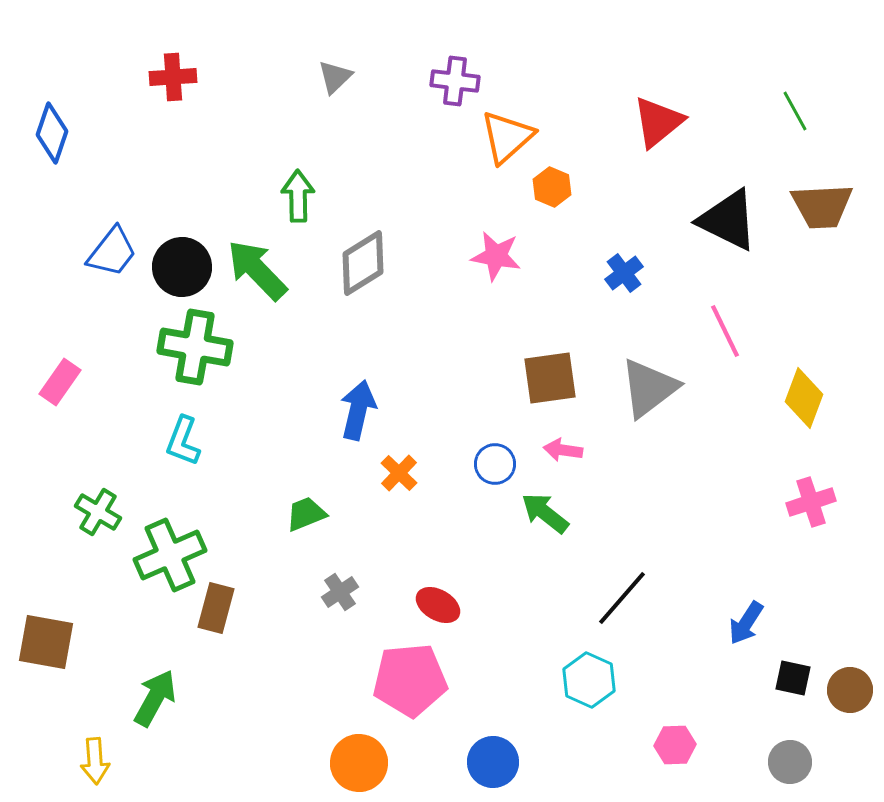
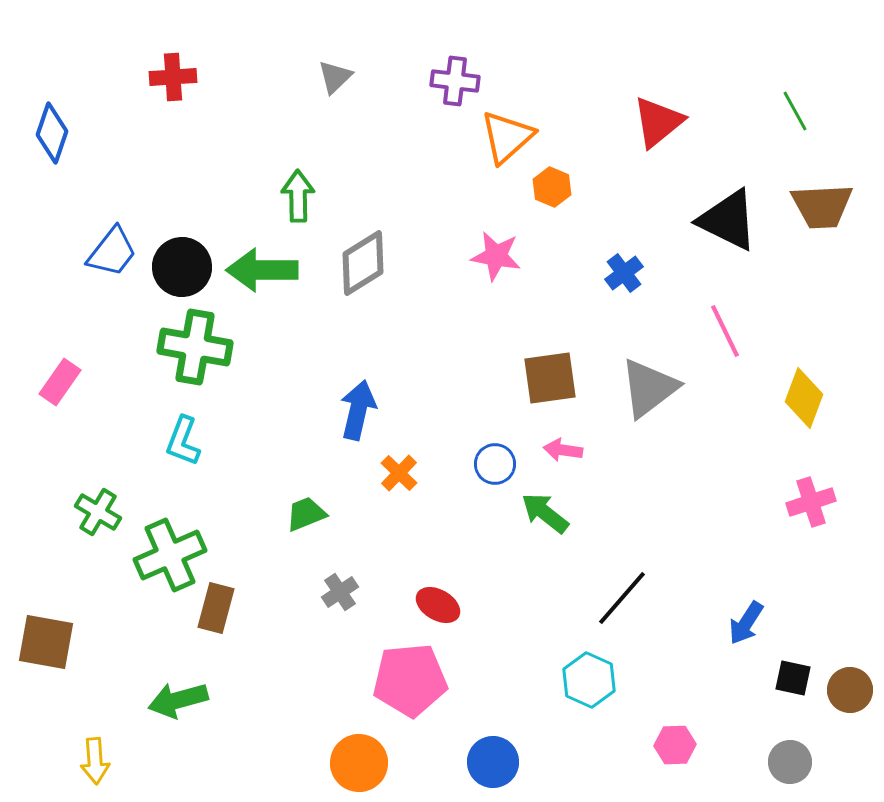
green arrow at (257, 270): moved 5 px right; rotated 46 degrees counterclockwise
green arrow at (155, 698): moved 23 px right, 2 px down; rotated 134 degrees counterclockwise
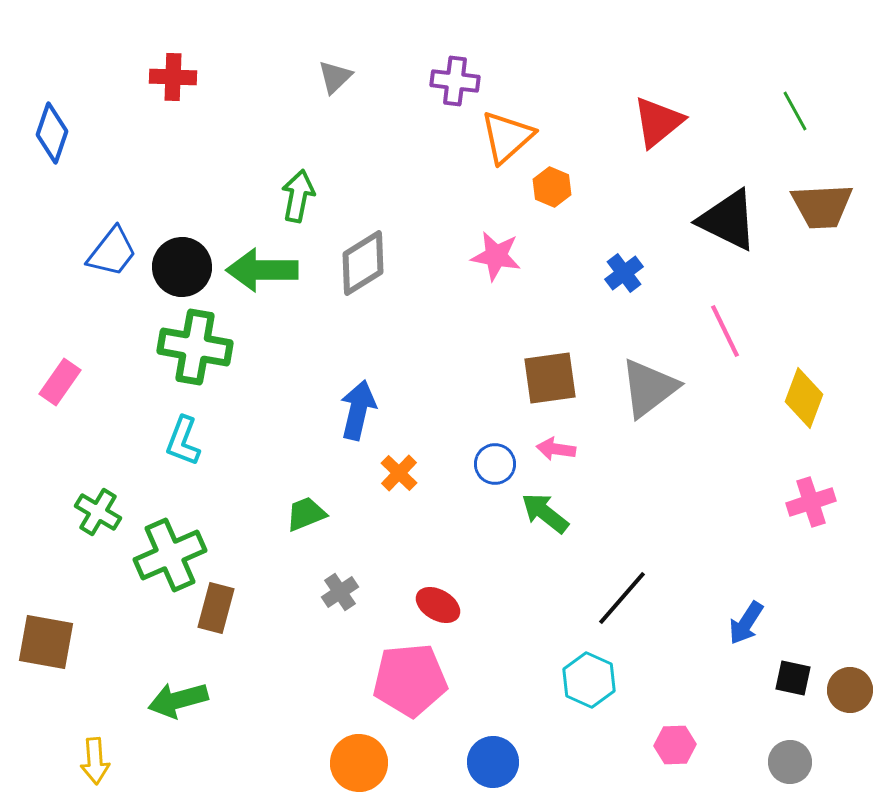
red cross at (173, 77): rotated 6 degrees clockwise
green arrow at (298, 196): rotated 12 degrees clockwise
pink arrow at (563, 450): moved 7 px left, 1 px up
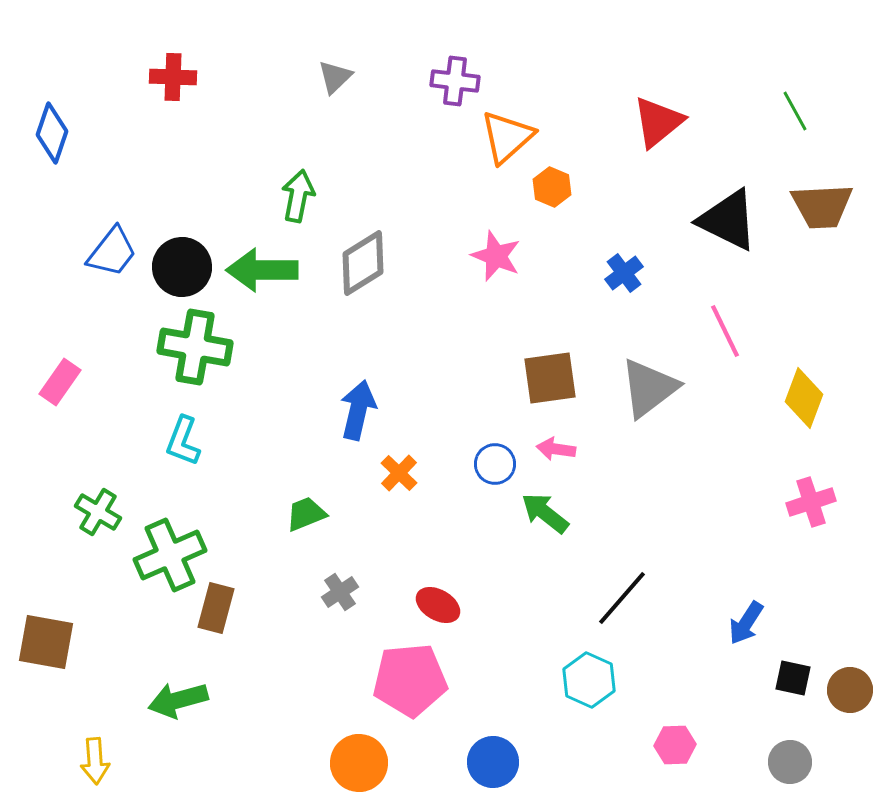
pink star at (496, 256): rotated 12 degrees clockwise
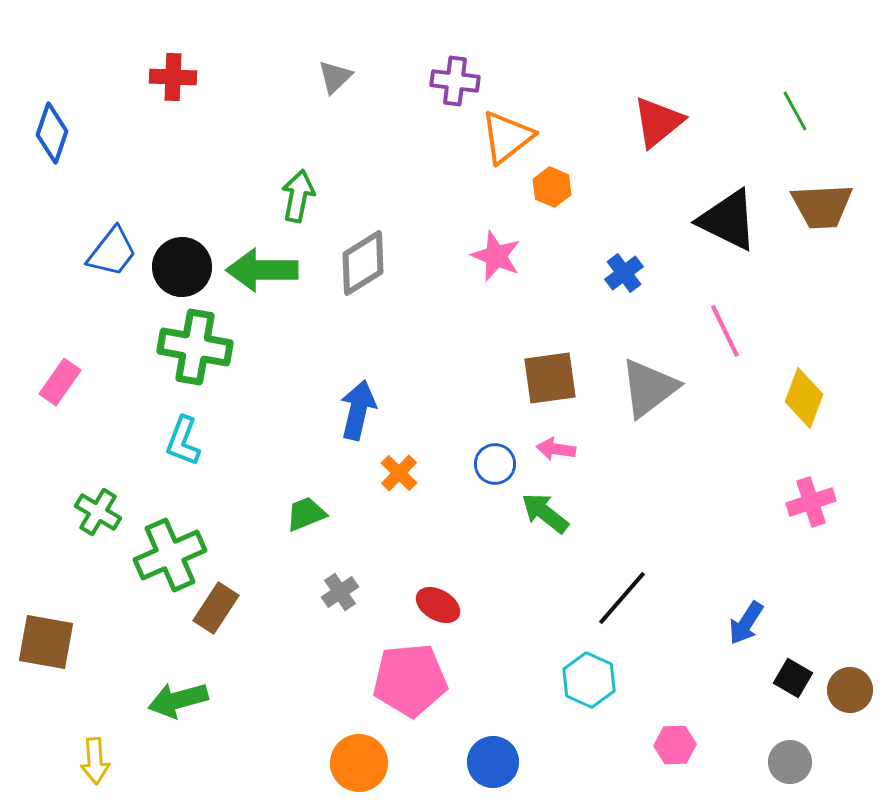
orange triangle at (507, 137): rotated 4 degrees clockwise
brown rectangle at (216, 608): rotated 18 degrees clockwise
black square at (793, 678): rotated 18 degrees clockwise
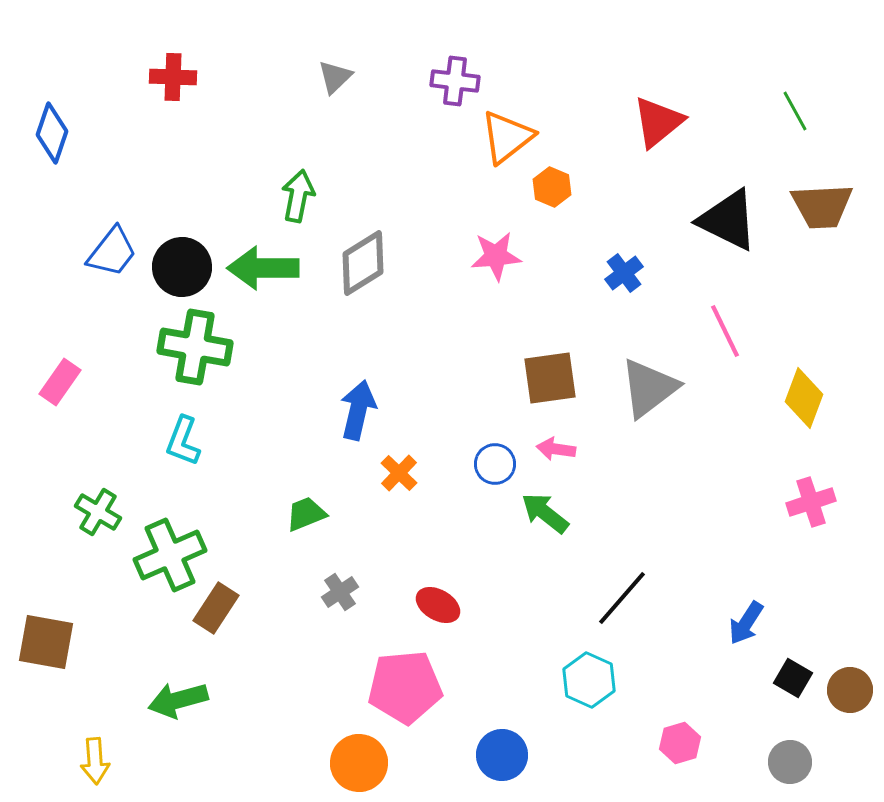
pink star at (496, 256): rotated 27 degrees counterclockwise
green arrow at (262, 270): moved 1 px right, 2 px up
pink pentagon at (410, 680): moved 5 px left, 7 px down
pink hexagon at (675, 745): moved 5 px right, 2 px up; rotated 15 degrees counterclockwise
blue circle at (493, 762): moved 9 px right, 7 px up
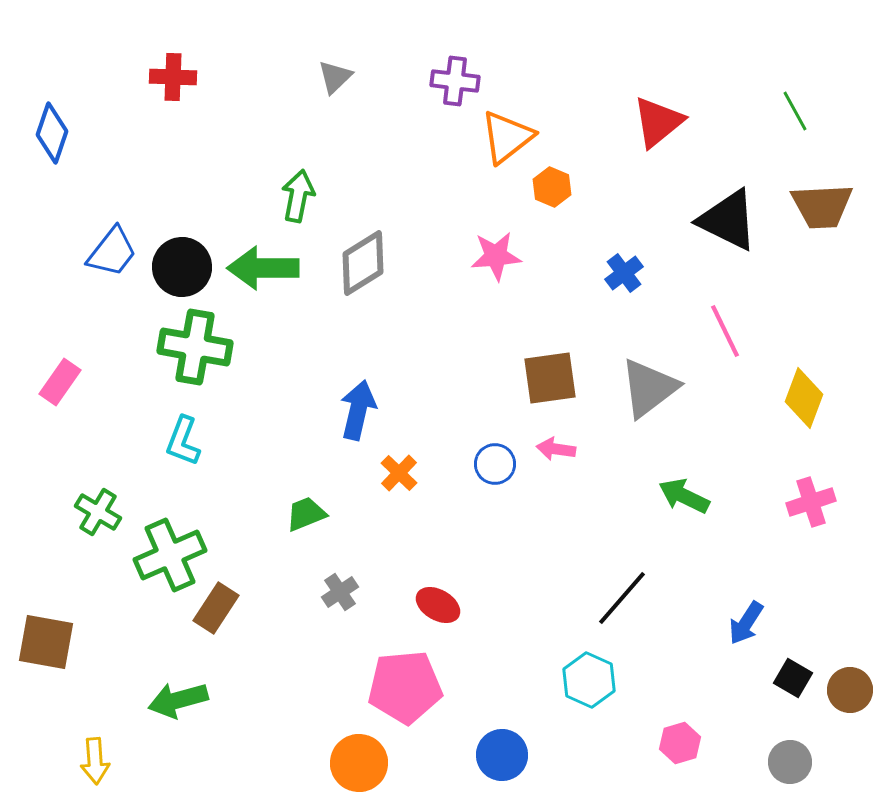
green arrow at (545, 513): moved 139 px right, 17 px up; rotated 12 degrees counterclockwise
